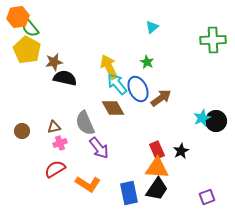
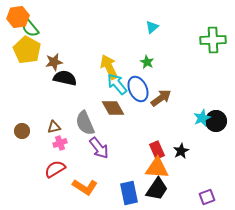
orange L-shape: moved 3 px left, 3 px down
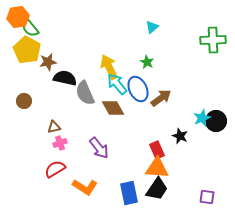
brown star: moved 6 px left
gray semicircle: moved 30 px up
brown circle: moved 2 px right, 30 px up
black star: moved 1 px left, 15 px up; rotated 21 degrees counterclockwise
purple square: rotated 28 degrees clockwise
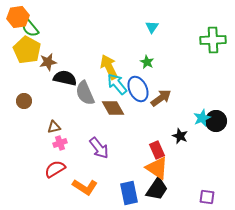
cyan triangle: rotated 16 degrees counterclockwise
orange triangle: rotated 30 degrees clockwise
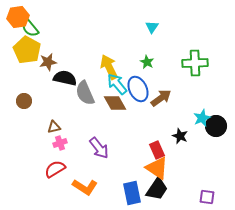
green cross: moved 18 px left, 23 px down
brown diamond: moved 2 px right, 5 px up
black circle: moved 5 px down
blue rectangle: moved 3 px right
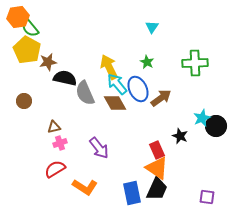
black trapezoid: rotated 10 degrees counterclockwise
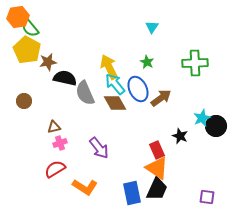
cyan arrow: moved 2 px left
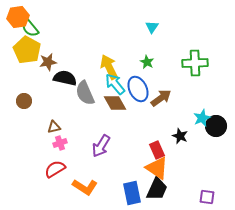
purple arrow: moved 2 px right, 2 px up; rotated 70 degrees clockwise
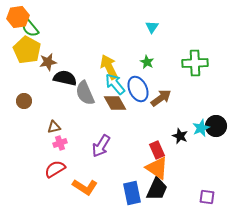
cyan star: moved 1 px left, 10 px down
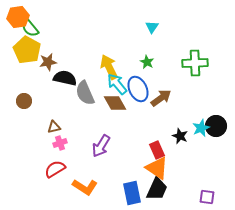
cyan arrow: moved 2 px right
